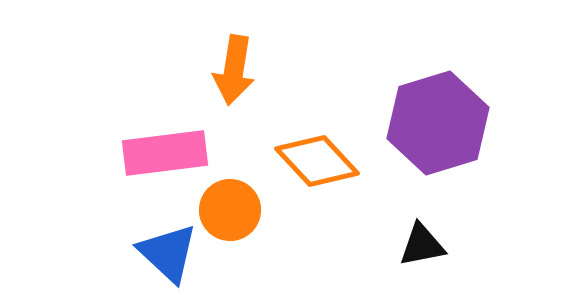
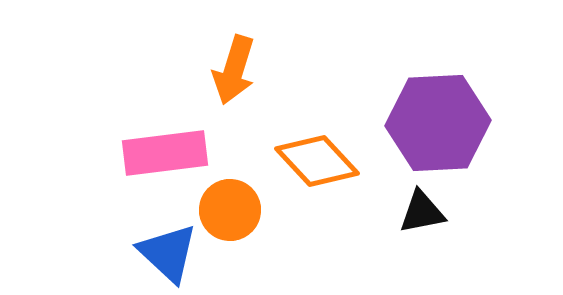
orange arrow: rotated 8 degrees clockwise
purple hexagon: rotated 14 degrees clockwise
black triangle: moved 33 px up
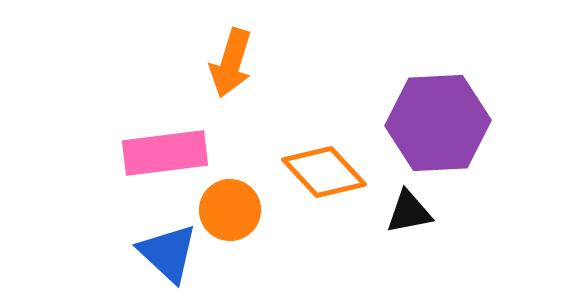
orange arrow: moved 3 px left, 7 px up
orange diamond: moved 7 px right, 11 px down
black triangle: moved 13 px left
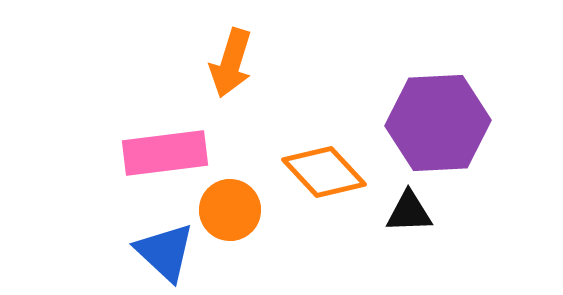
black triangle: rotated 9 degrees clockwise
blue triangle: moved 3 px left, 1 px up
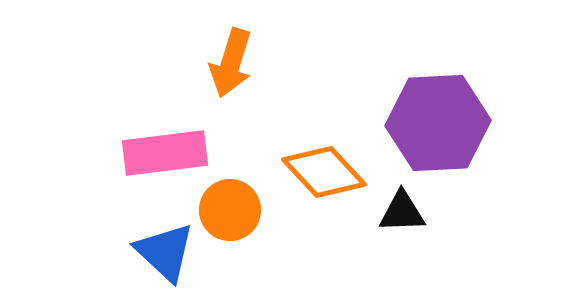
black triangle: moved 7 px left
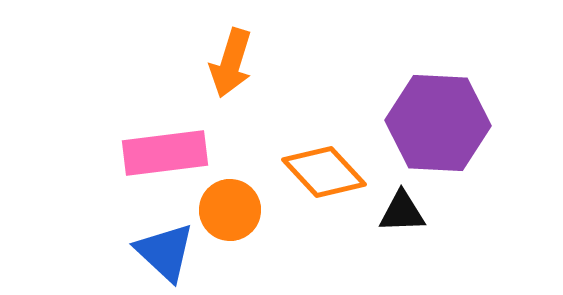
purple hexagon: rotated 6 degrees clockwise
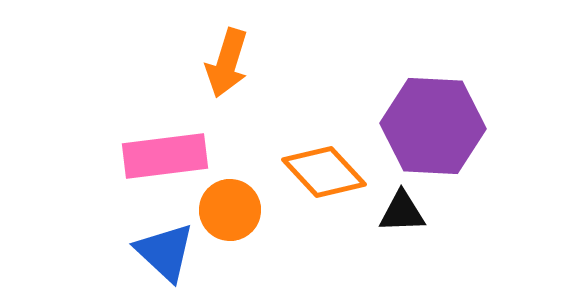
orange arrow: moved 4 px left
purple hexagon: moved 5 px left, 3 px down
pink rectangle: moved 3 px down
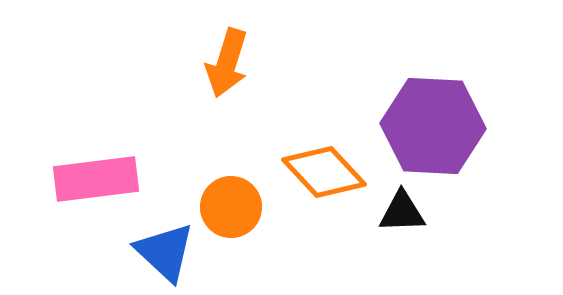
pink rectangle: moved 69 px left, 23 px down
orange circle: moved 1 px right, 3 px up
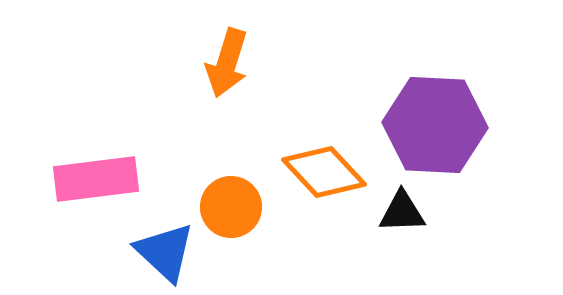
purple hexagon: moved 2 px right, 1 px up
